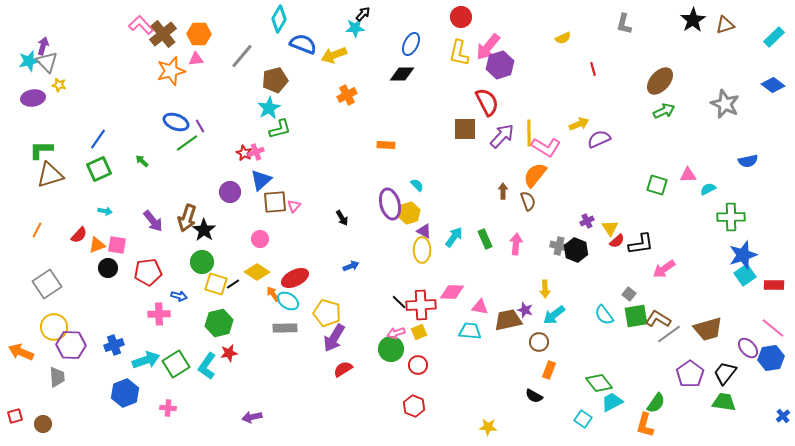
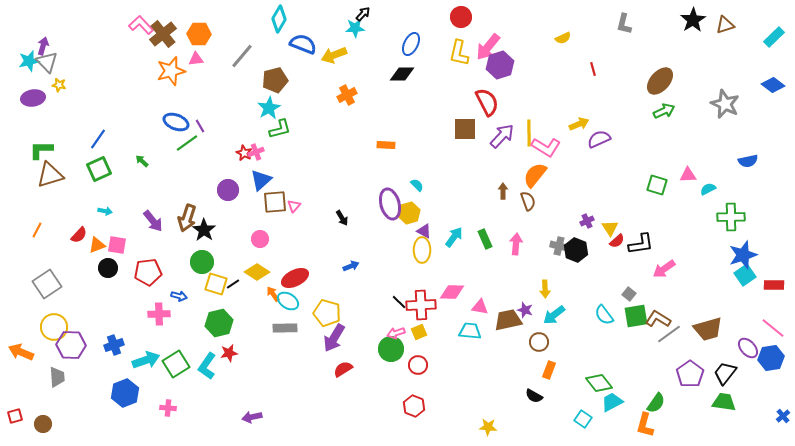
purple circle at (230, 192): moved 2 px left, 2 px up
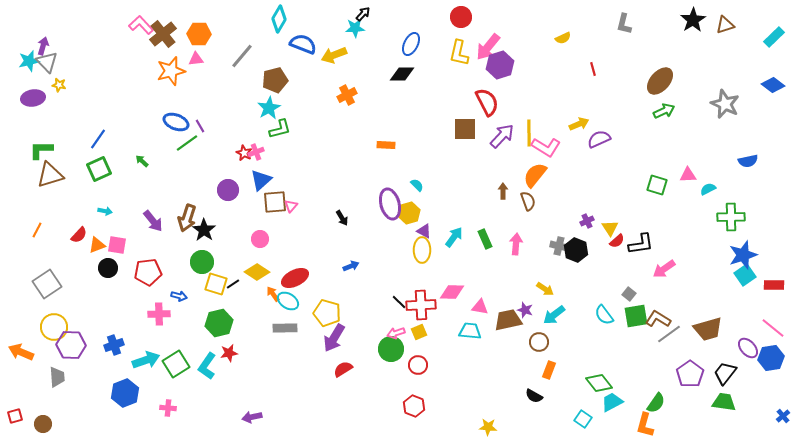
pink triangle at (294, 206): moved 3 px left
yellow arrow at (545, 289): rotated 54 degrees counterclockwise
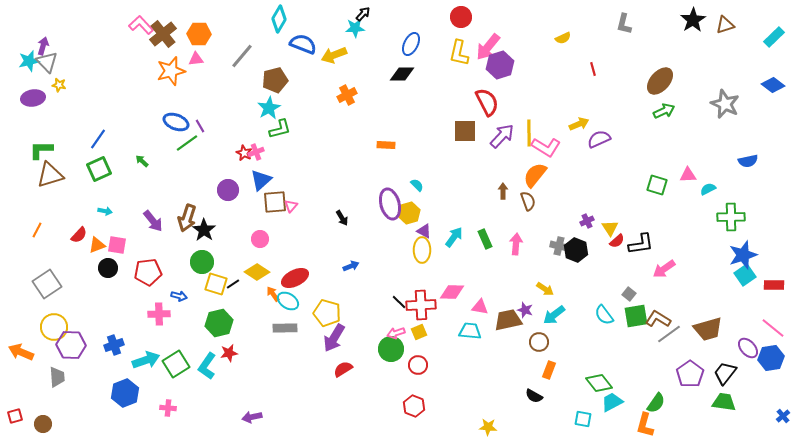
brown square at (465, 129): moved 2 px down
cyan square at (583, 419): rotated 24 degrees counterclockwise
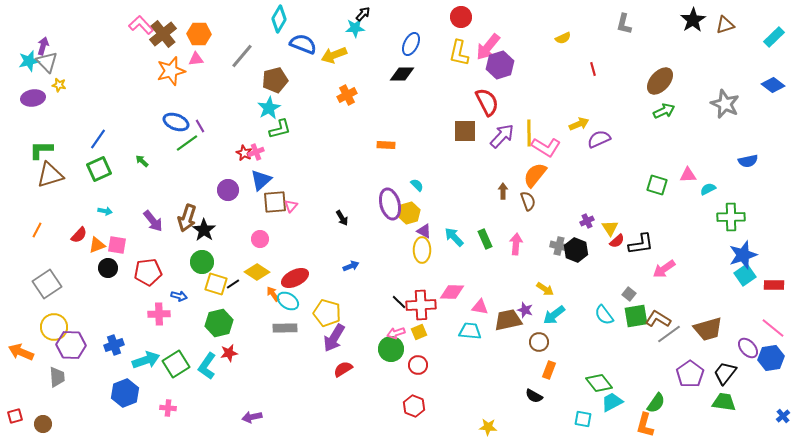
cyan arrow at (454, 237): rotated 80 degrees counterclockwise
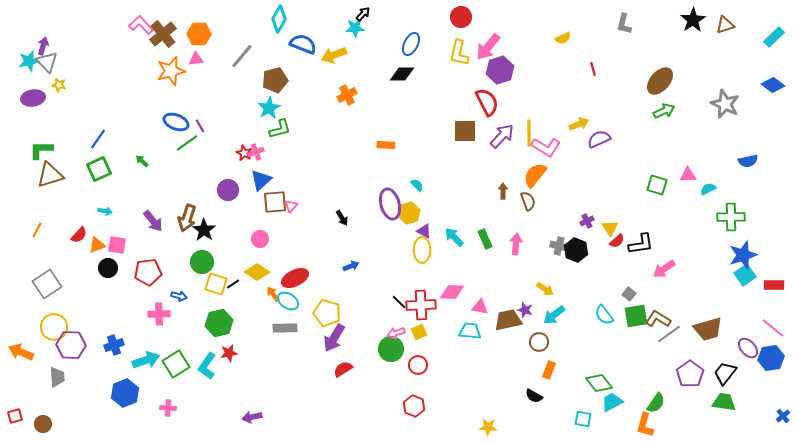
purple hexagon at (500, 65): moved 5 px down
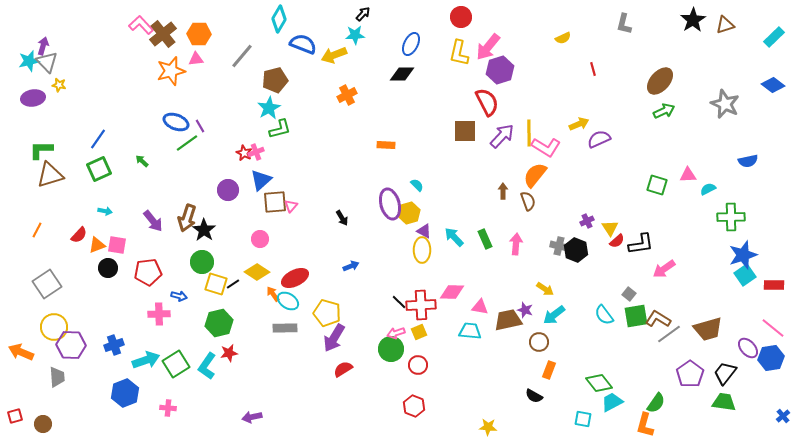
cyan star at (355, 28): moved 7 px down
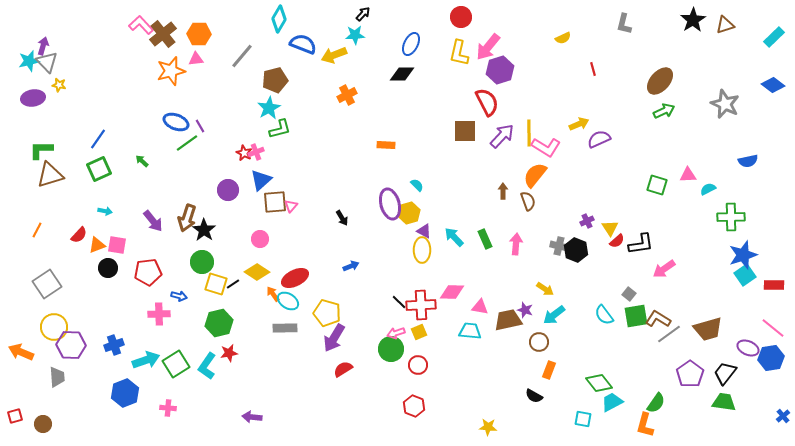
purple ellipse at (748, 348): rotated 25 degrees counterclockwise
purple arrow at (252, 417): rotated 18 degrees clockwise
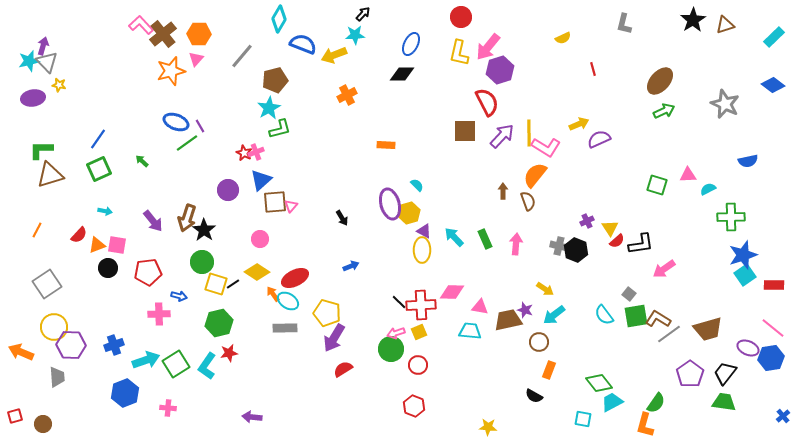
pink triangle at (196, 59): rotated 42 degrees counterclockwise
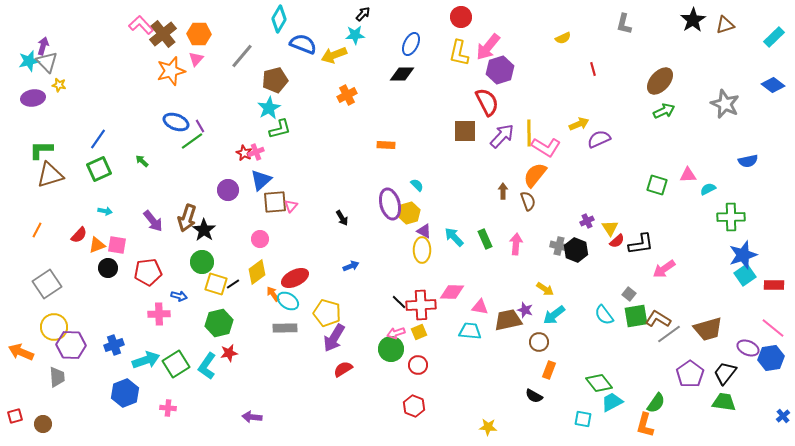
green line at (187, 143): moved 5 px right, 2 px up
yellow diamond at (257, 272): rotated 70 degrees counterclockwise
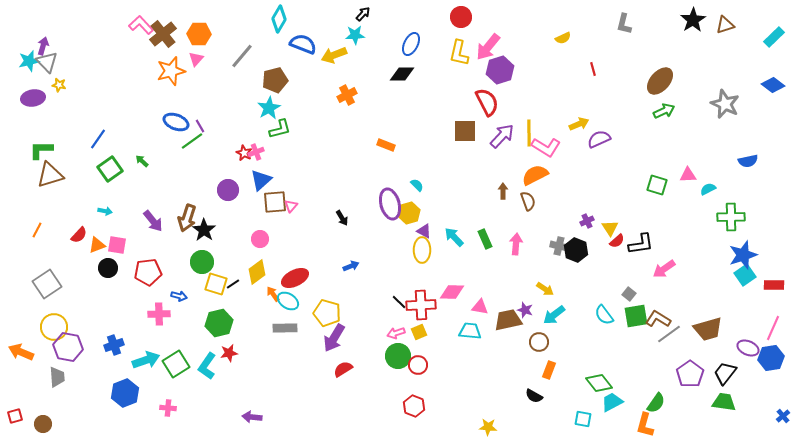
orange rectangle at (386, 145): rotated 18 degrees clockwise
green square at (99, 169): moved 11 px right; rotated 10 degrees counterclockwise
orange semicircle at (535, 175): rotated 24 degrees clockwise
pink line at (773, 328): rotated 75 degrees clockwise
purple hexagon at (71, 345): moved 3 px left, 2 px down; rotated 8 degrees clockwise
green circle at (391, 349): moved 7 px right, 7 px down
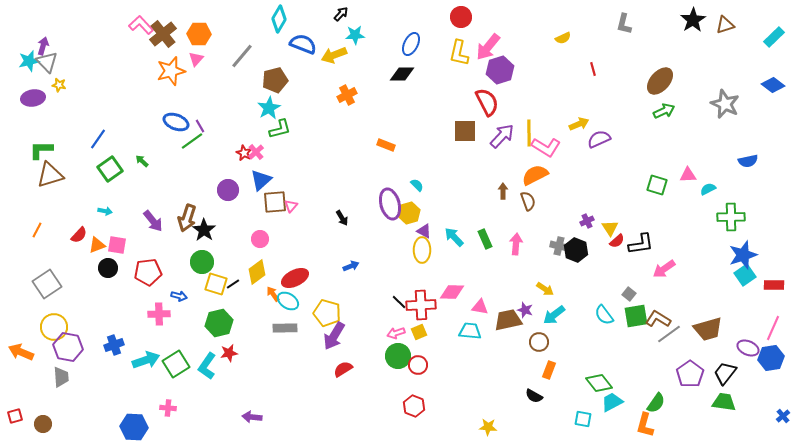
black arrow at (363, 14): moved 22 px left
pink cross at (256, 152): rotated 21 degrees counterclockwise
purple arrow at (334, 338): moved 2 px up
gray trapezoid at (57, 377): moved 4 px right
blue hexagon at (125, 393): moved 9 px right, 34 px down; rotated 24 degrees clockwise
